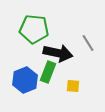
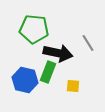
blue hexagon: rotated 25 degrees counterclockwise
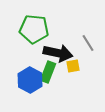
blue hexagon: moved 5 px right; rotated 15 degrees clockwise
yellow square: moved 20 px up; rotated 16 degrees counterclockwise
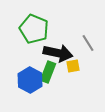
green pentagon: rotated 16 degrees clockwise
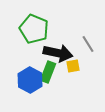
gray line: moved 1 px down
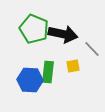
gray line: moved 4 px right, 5 px down; rotated 12 degrees counterclockwise
black arrow: moved 5 px right, 19 px up
green rectangle: rotated 15 degrees counterclockwise
blue hexagon: rotated 25 degrees counterclockwise
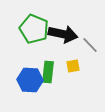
gray line: moved 2 px left, 4 px up
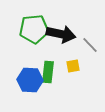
green pentagon: rotated 28 degrees counterclockwise
black arrow: moved 2 px left
